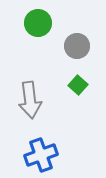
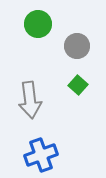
green circle: moved 1 px down
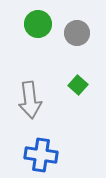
gray circle: moved 13 px up
blue cross: rotated 28 degrees clockwise
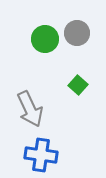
green circle: moved 7 px right, 15 px down
gray arrow: moved 9 px down; rotated 18 degrees counterclockwise
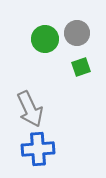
green square: moved 3 px right, 18 px up; rotated 30 degrees clockwise
blue cross: moved 3 px left, 6 px up; rotated 12 degrees counterclockwise
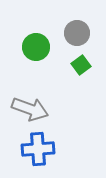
green circle: moved 9 px left, 8 px down
green square: moved 2 px up; rotated 18 degrees counterclockwise
gray arrow: rotated 45 degrees counterclockwise
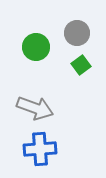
gray arrow: moved 5 px right, 1 px up
blue cross: moved 2 px right
